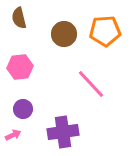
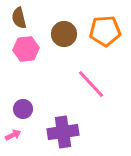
pink hexagon: moved 6 px right, 18 px up
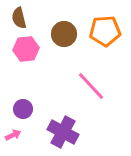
pink line: moved 2 px down
purple cross: rotated 36 degrees clockwise
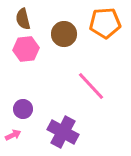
brown semicircle: moved 4 px right, 1 px down
orange pentagon: moved 8 px up
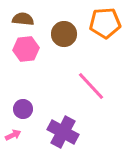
brown semicircle: rotated 110 degrees clockwise
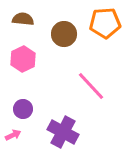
pink hexagon: moved 3 px left, 10 px down; rotated 20 degrees counterclockwise
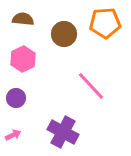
purple circle: moved 7 px left, 11 px up
